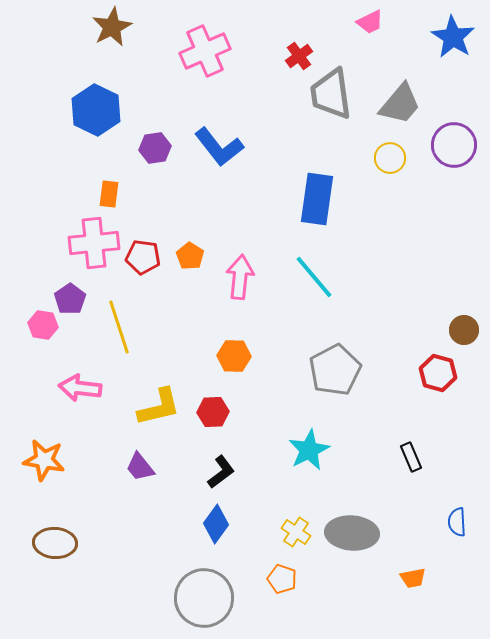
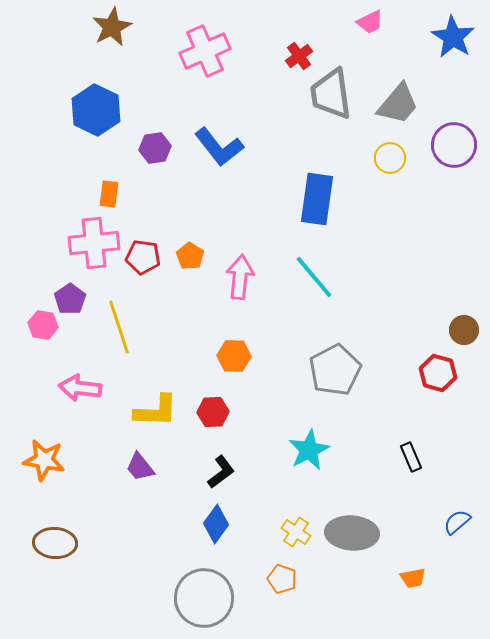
gray trapezoid at (400, 104): moved 2 px left
yellow L-shape at (159, 407): moved 3 px left, 4 px down; rotated 15 degrees clockwise
blue semicircle at (457, 522): rotated 52 degrees clockwise
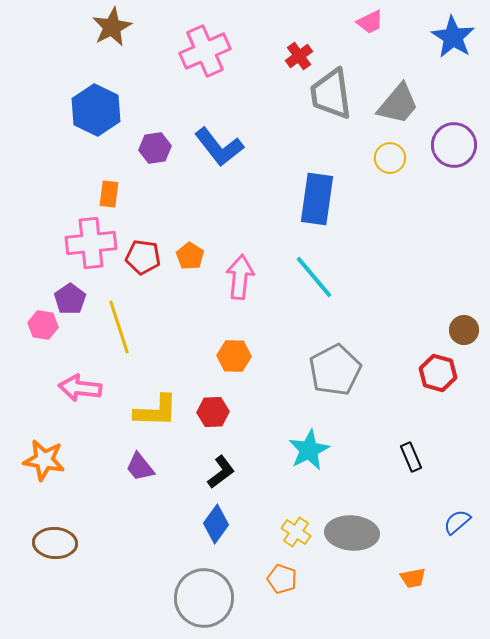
pink cross at (94, 243): moved 3 px left
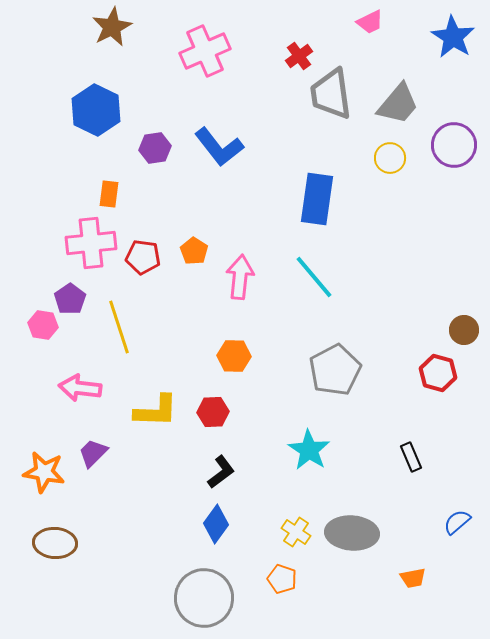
orange pentagon at (190, 256): moved 4 px right, 5 px up
cyan star at (309, 450): rotated 12 degrees counterclockwise
orange star at (44, 460): moved 12 px down
purple trapezoid at (140, 467): moved 47 px left, 14 px up; rotated 84 degrees clockwise
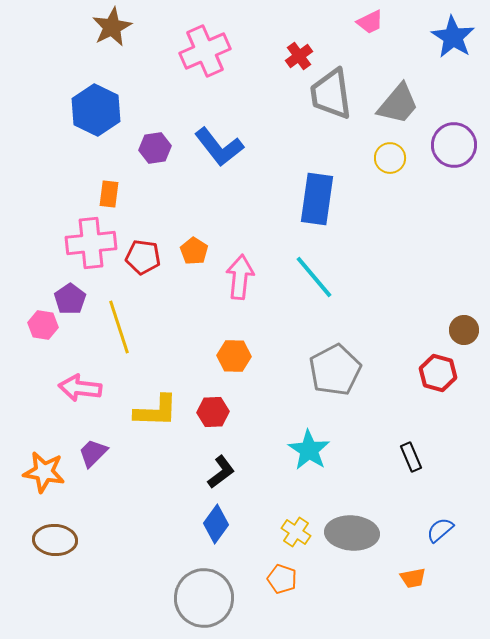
blue semicircle at (457, 522): moved 17 px left, 8 px down
brown ellipse at (55, 543): moved 3 px up
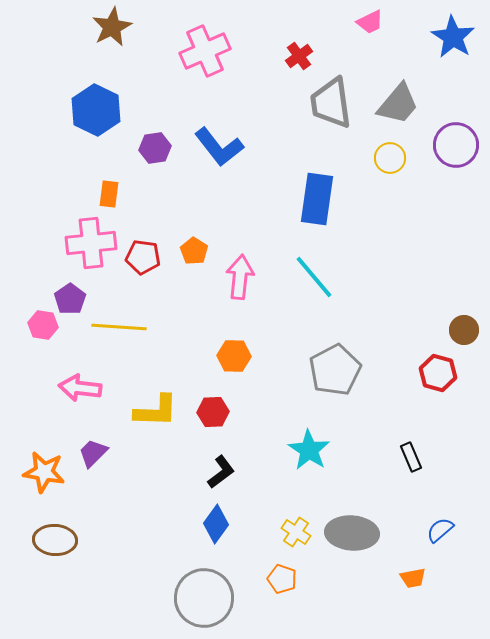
gray trapezoid at (331, 94): moved 9 px down
purple circle at (454, 145): moved 2 px right
yellow line at (119, 327): rotated 68 degrees counterclockwise
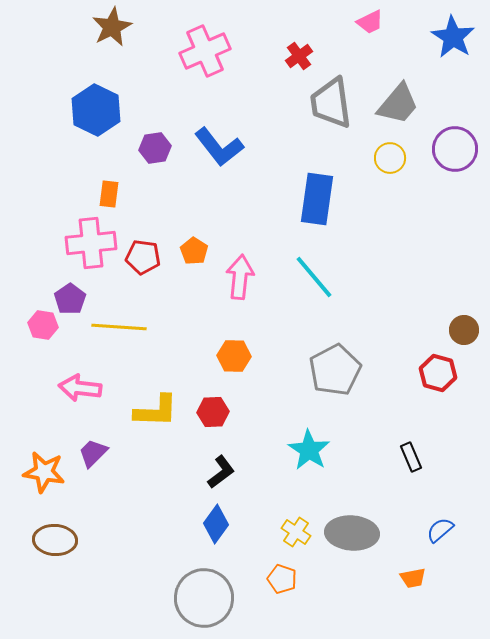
purple circle at (456, 145): moved 1 px left, 4 px down
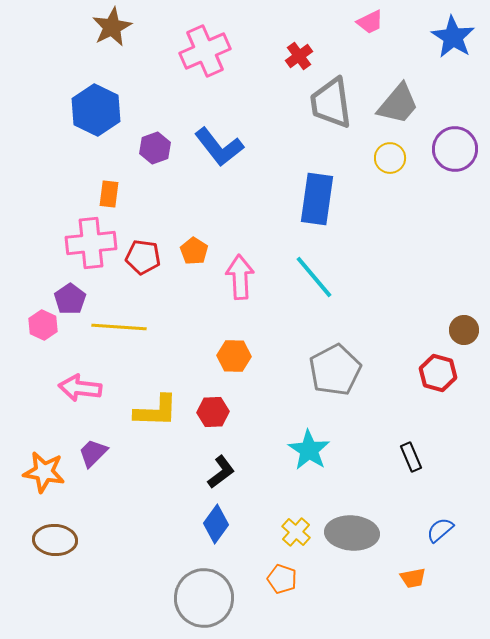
purple hexagon at (155, 148): rotated 12 degrees counterclockwise
pink arrow at (240, 277): rotated 9 degrees counterclockwise
pink hexagon at (43, 325): rotated 16 degrees clockwise
yellow cross at (296, 532): rotated 8 degrees clockwise
